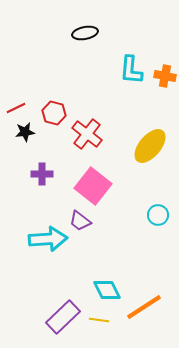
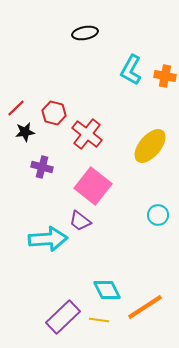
cyan L-shape: rotated 24 degrees clockwise
red line: rotated 18 degrees counterclockwise
purple cross: moved 7 px up; rotated 15 degrees clockwise
orange line: moved 1 px right
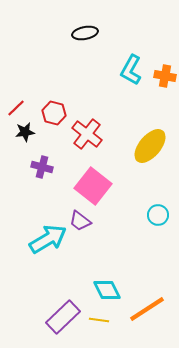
cyan arrow: rotated 27 degrees counterclockwise
orange line: moved 2 px right, 2 px down
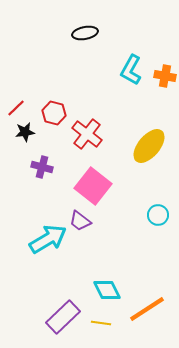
yellow ellipse: moved 1 px left
yellow line: moved 2 px right, 3 px down
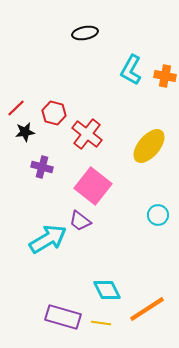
purple rectangle: rotated 60 degrees clockwise
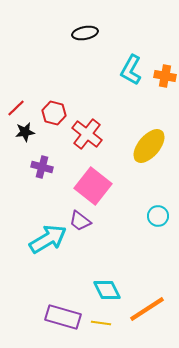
cyan circle: moved 1 px down
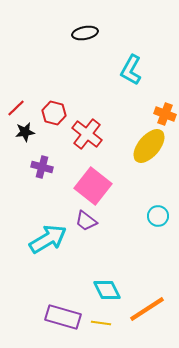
orange cross: moved 38 px down; rotated 10 degrees clockwise
purple trapezoid: moved 6 px right
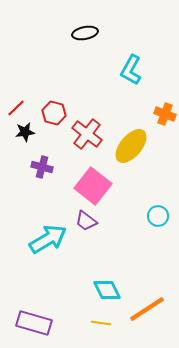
yellow ellipse: moved 18 px left
purple rectangle: moved 29 px left, 6 px down
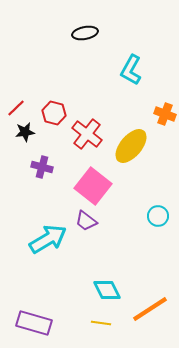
orange line: moved 3 px right
